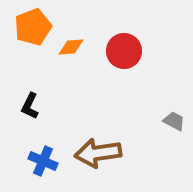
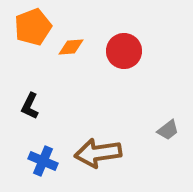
gray trapezoid: moved 6 px left, 9 px down; rotated 115 degrees clockwise
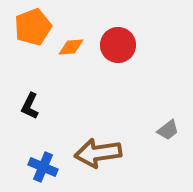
red circle: moved 6 px left, 6 px up
blue cross: moved 6 px down
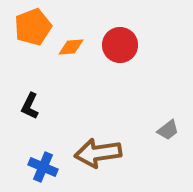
red circle: moved 2 px right
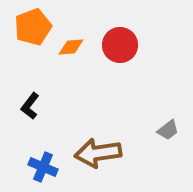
black L-shape: rotated 12 degrees clockwise
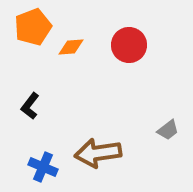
red circle: moved 9 px right
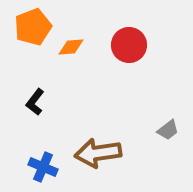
black L-shape: moved 5 px right, 4 px up
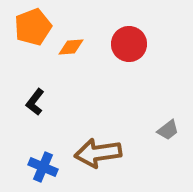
red circle: moved 1 px up
